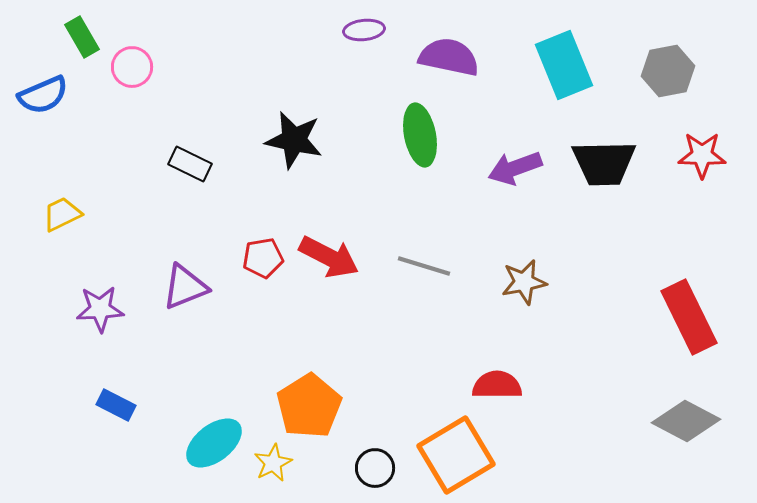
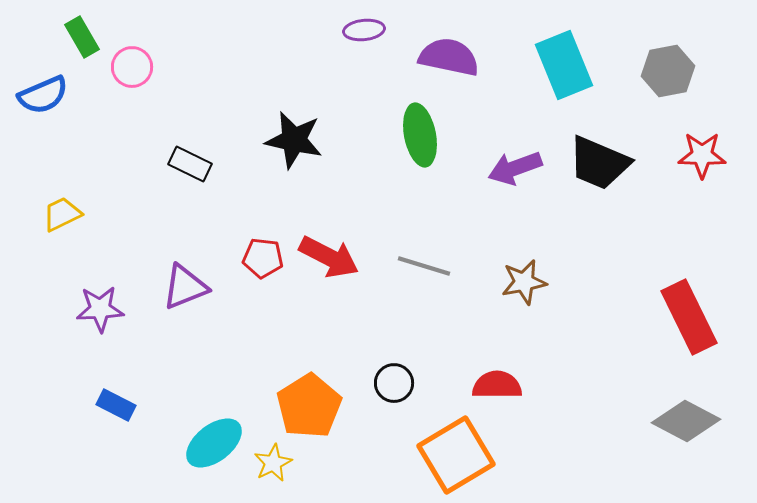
black trapezoid: moved 5 px left; rotated 24 degrees clockwise
red pentagon: rotated 15 degrees clockwise
black circle: moved 19 px right, 85 px up
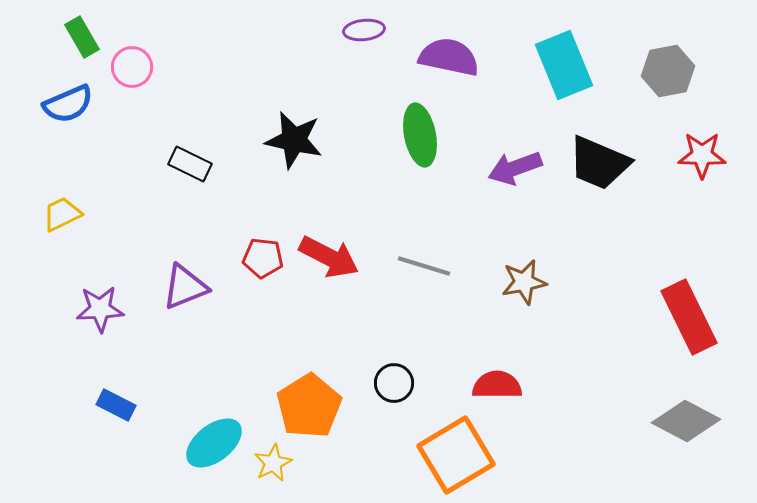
blue semicircle: moved 25 px right, 9 px down
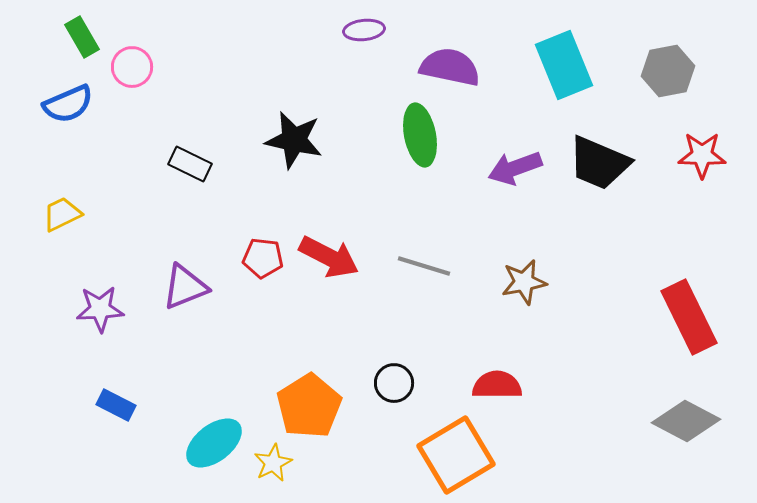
purple semicircle: moved 1 px right, 10 px down
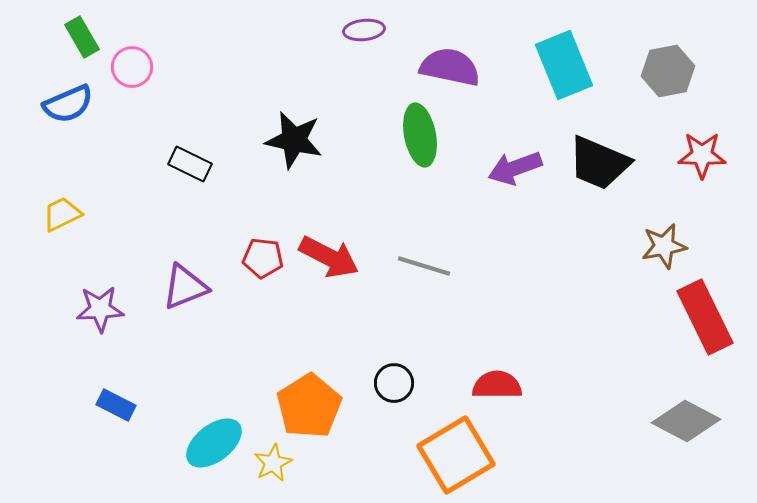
brown star: moved 140 px right, 36 px up
red rectangle: moved 16 px right
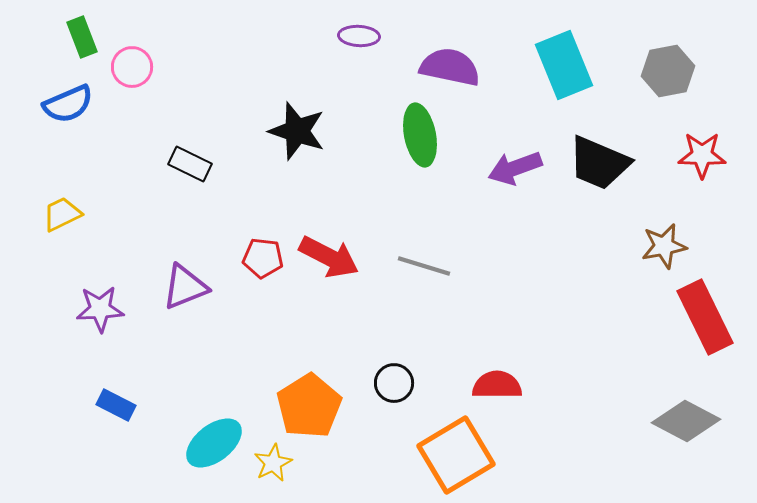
purple ellipse: moved 5 px left, 6 px down; rotated 9 degrees clockwise
green rectangle: rotated 9 degrees clockwise
black star: moved 3 px right, 9 px up; rotated 6 degrees clockwise
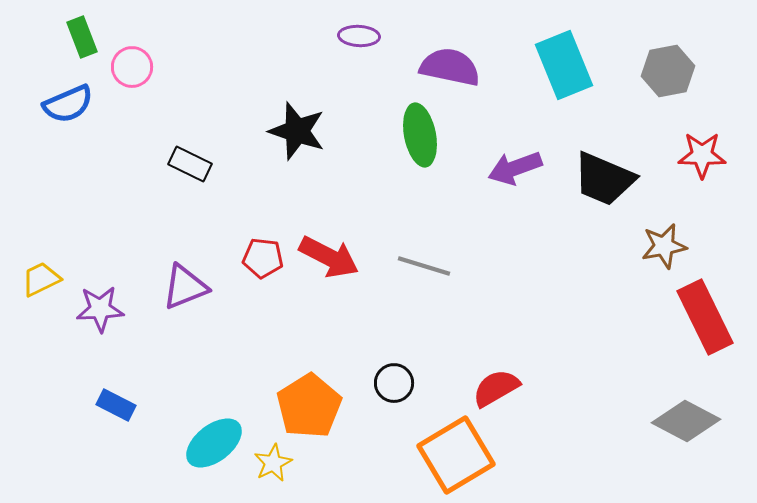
black trapezoid: moved 5 px right, 16 px down
yellow trapezoid: moved 21 px left, 65 px down
red semicircle: moved 1 px left, 3 px down; rotated 30 degrees counterclockwise
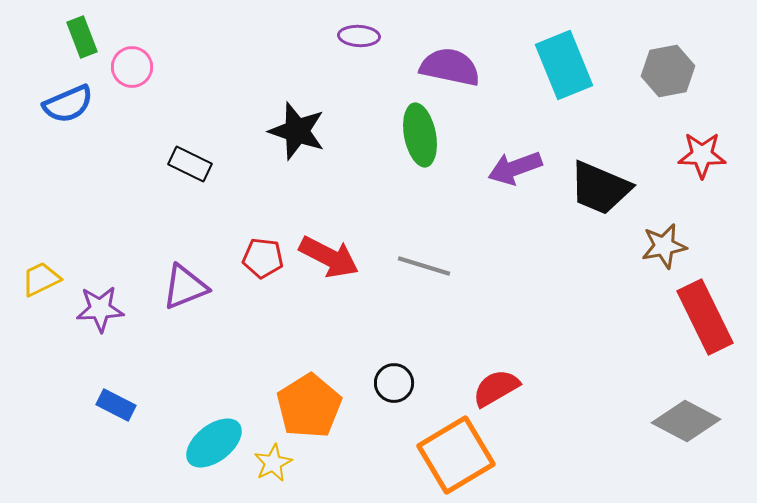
black trapezoid: moved 4 px left, 9 px down
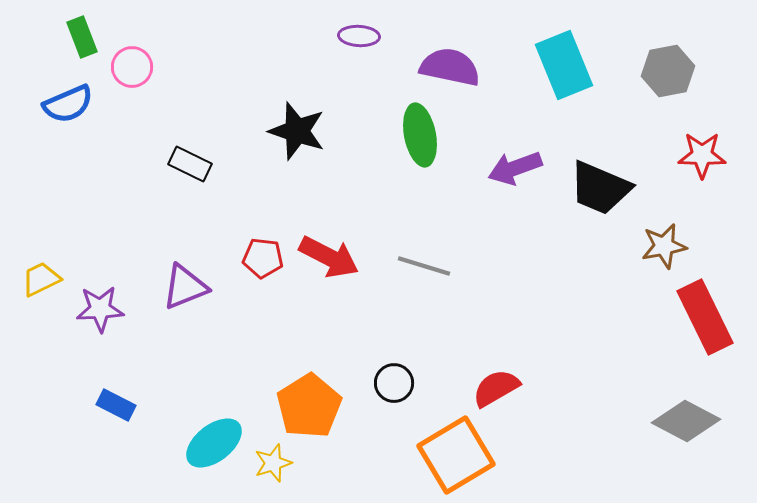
yellow star: rotated 9 degrees clockwise
